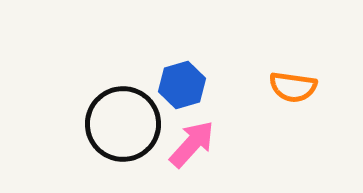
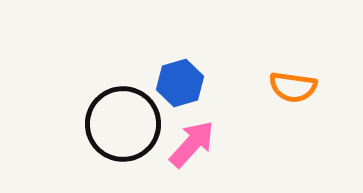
blue hexagon: moved 2 px left, 2 px up
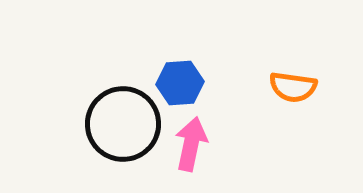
blue hexagon: rotated 12 degrees clockwise
pink arrow: moved 1 px left; rotated 30 degrees counterclockwise
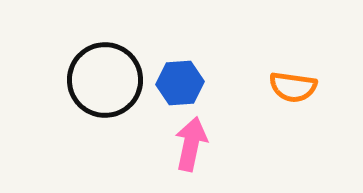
black circle: moved 18 px left, 44 px up
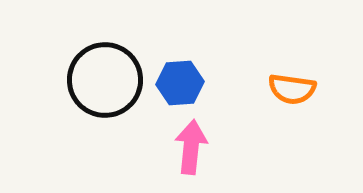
orange semicircle: moved 1 px left, 2 px down
pink arrow: moved 3 px down; rotated 6 degrees counterclockwise
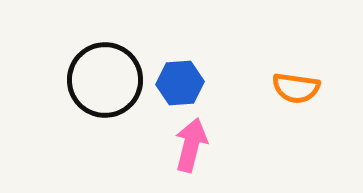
orange semicircle: moved 4 px right, 1 px up
pink arrow: moved 2 px up; rotated 8 degrees clockwise
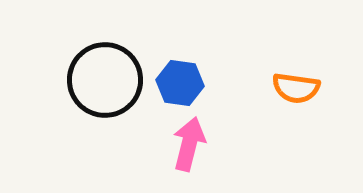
blue hexagon: rotated 12 degrees clockwise
pink arrow: moved 2 px left, 1 px up
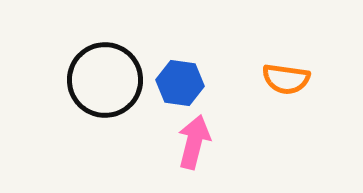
orange semicircle: moved 10 px left, 9 px up
pink arrow: moved 5 px right, 2 px up
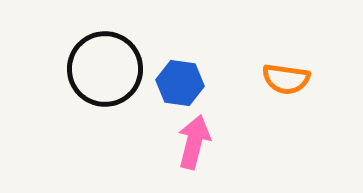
black circle: moved 11 px up
